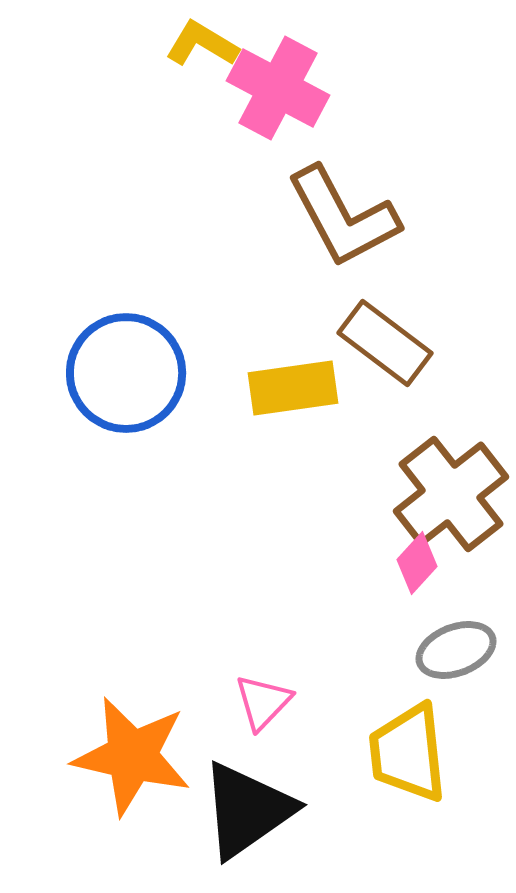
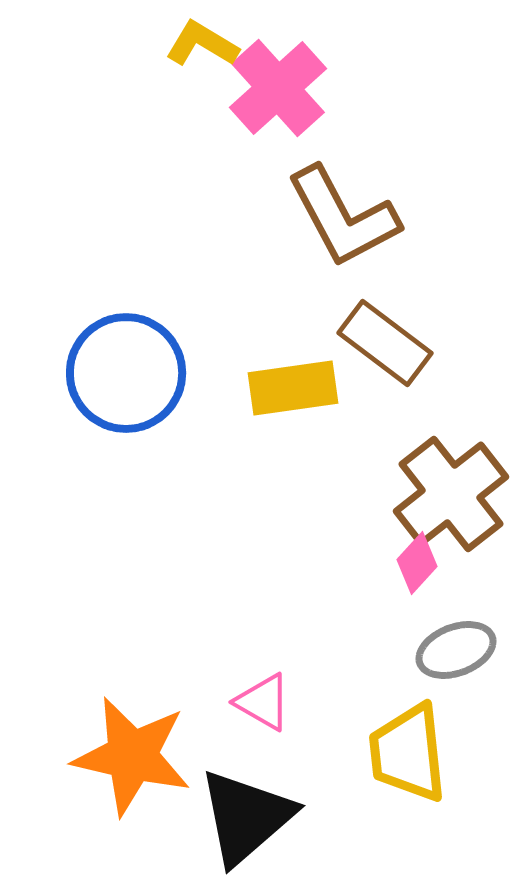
pink cross: rotated 20 degrees clockwise
pink triangle: rotated 44 degrees counterclockwise
black triangle: moved 1 px left, 7 px down; rotated 6 degrees counterclockwise
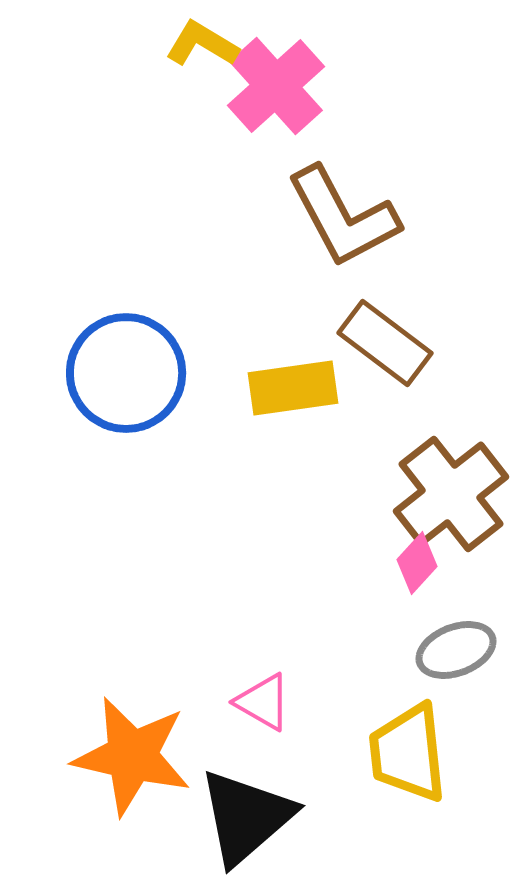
pink cross: moved 2 px left, 2 px up
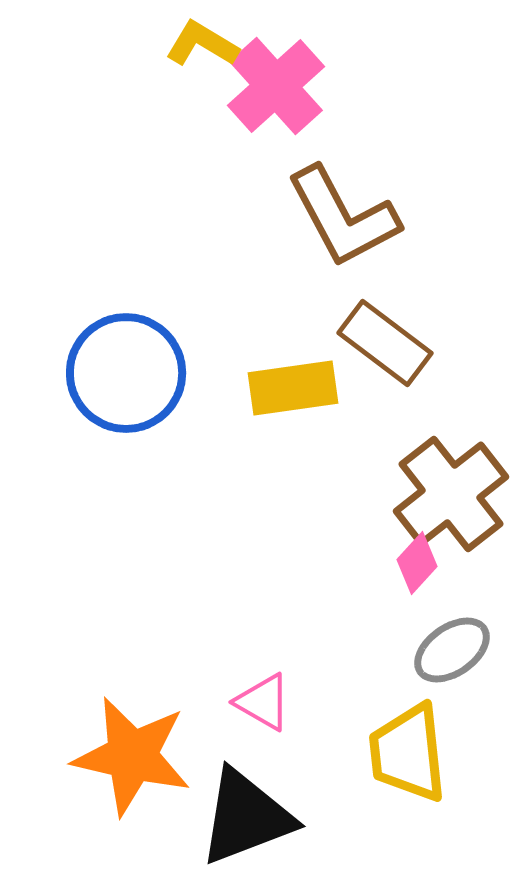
gray ellipse: moved 4 px left; rotated 14 degrees counterclockwise
black triangle: rotated 20 degrees clockwise
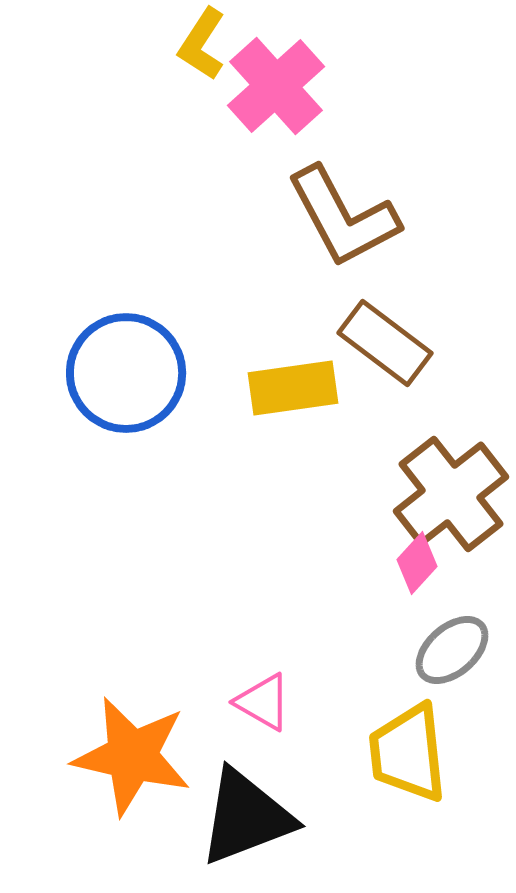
yellow L-shape: rotated 88 degrees counterclockwise
gray ellipse: rotated 6 degrees counterclockwise
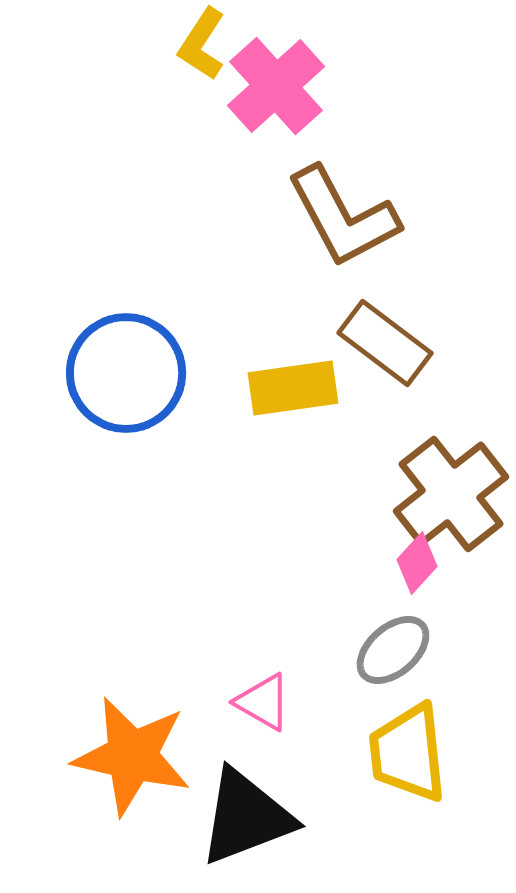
gray ellipse: moved 59 px left
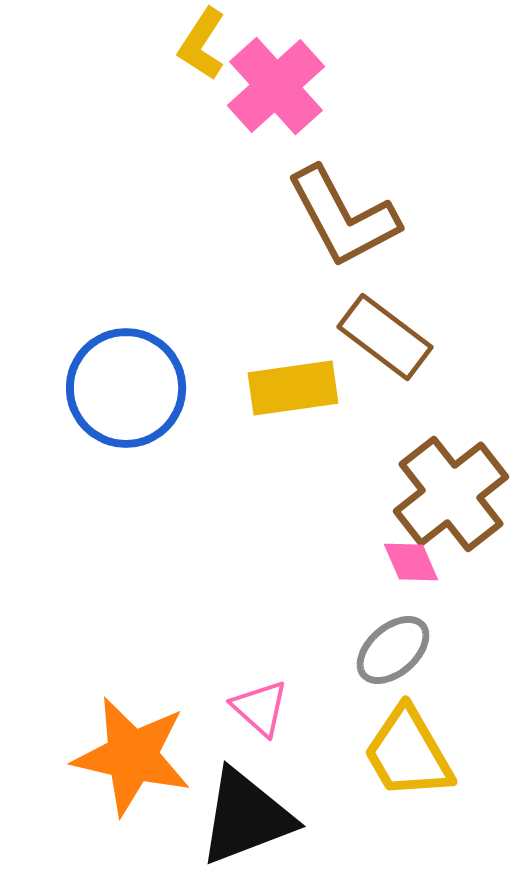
brown rectangle: moved 6 px up
blue circle: moved 15 px down
pink diamond: moved 6 px left, 1 px up; rotated 66 degrees counterclockwise
pink triangle: moved 3 px left, 6 px down; rotated 12 degrees clockwise
yellow trapezoid: rotated 24 degrees counterclockwise
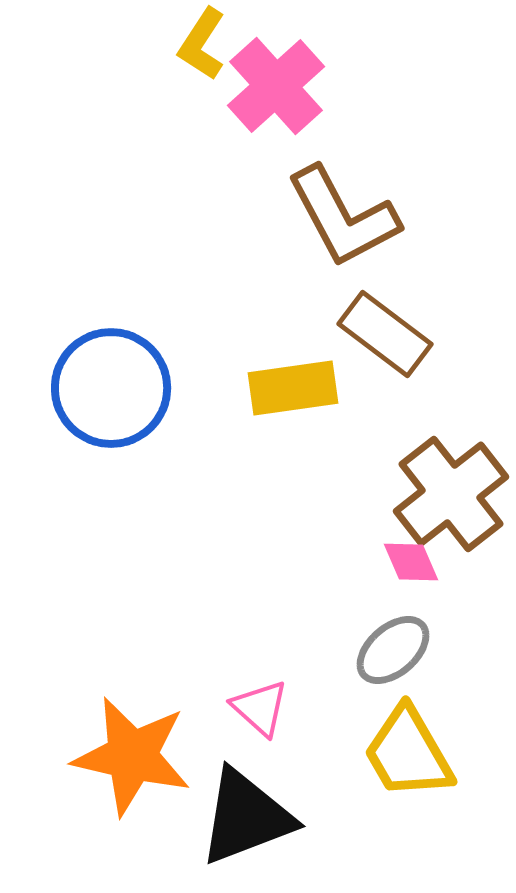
brown rectangle: moved 3 px up
blue circle: moved 15 px left
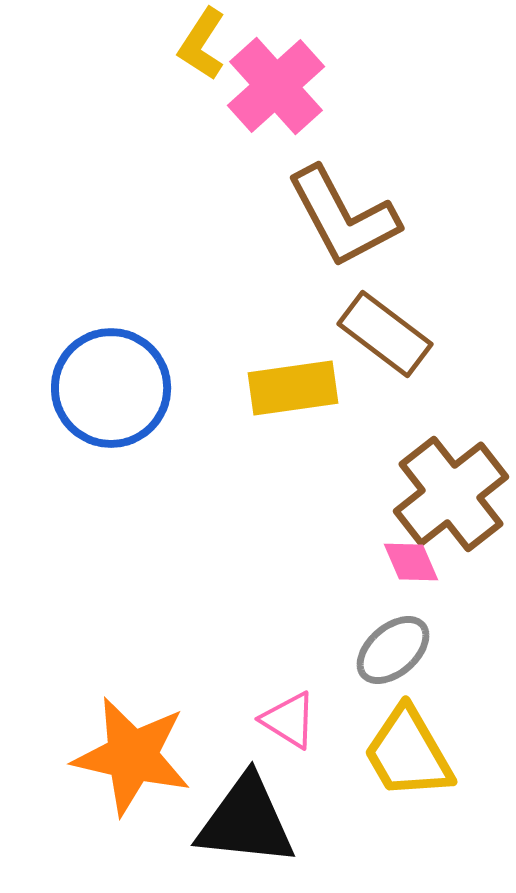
pink triangle: moved 29 px right, 12 px down; rotated 10 degrees counterclockwise
black triangle: moved 4 px down; rotated 27 degrees clockwise
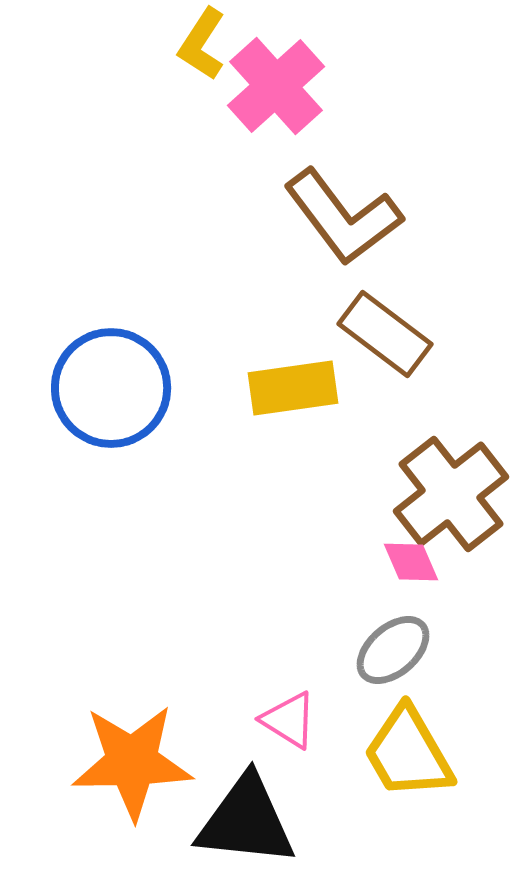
brown L-shape: rotated 9 degrees counterclockwise
orange star: moved 6 px down; rotated 14 degrees counterclockwise
